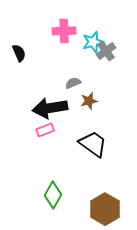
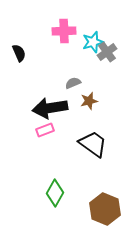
gray cross: moved 1 px right, 1 px down
green diamond: moved 2 px right, 2 px up
brown hexagon: rotated 8 degrees counterclockwise
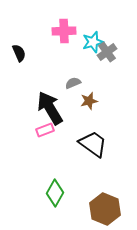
black arrow: rotated 68 degrees clockwise
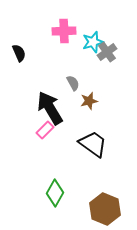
gray semicircle: rotated 84 degrees clockwise
pink rectangle: rotated 24 degrees counterclockwise
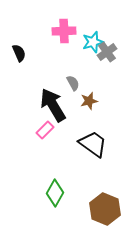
black arrow: moved 3 px right, 3 px up
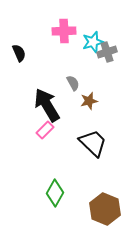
gray cross: rotated 18 degrees clockwise
black arrow: moved 6 px left
black trapezoid: moved 1 px up; rotated 8 degrees clockwise
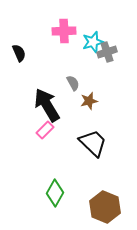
brown hexagon: moved 2 px up
